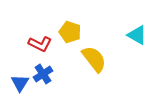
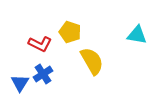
cyan triangle: rotated 20 degrees counterclockwise
yellow semicircle: moved 2 px left, 2 px down; rotated 8 degrees clockwise
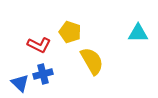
cyan triangle: moved 1 px right, 2 px up; rotated 10 degrees counterclockwise
red L-shape: moved 1 px left, 1 px down
blue cross: rotated 18 degrees clockwise
blue triangle: rotated 18 degrees counterclockwise
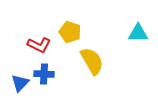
blue cross: moved 1 px right; rotated 18 degrees clockwise
blue triangle: rotated 30 degrees clockwise
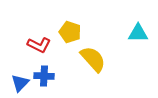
yellow semicircle: moved 1 px right, 2 px up; rotated 12 degrees counterclockwise
blue cross: moved 2 px down
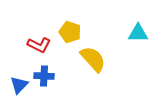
blue triangle: moved 1 px left, 2 px down
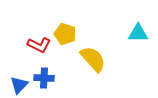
yellow pentagon: moved 5 px left, 2 px down
blue cross: moved 2 px down
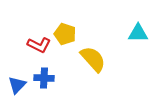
blue triangle: moved 2 px left
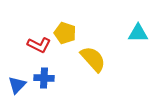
yellow pentagon: moved 1 px up
